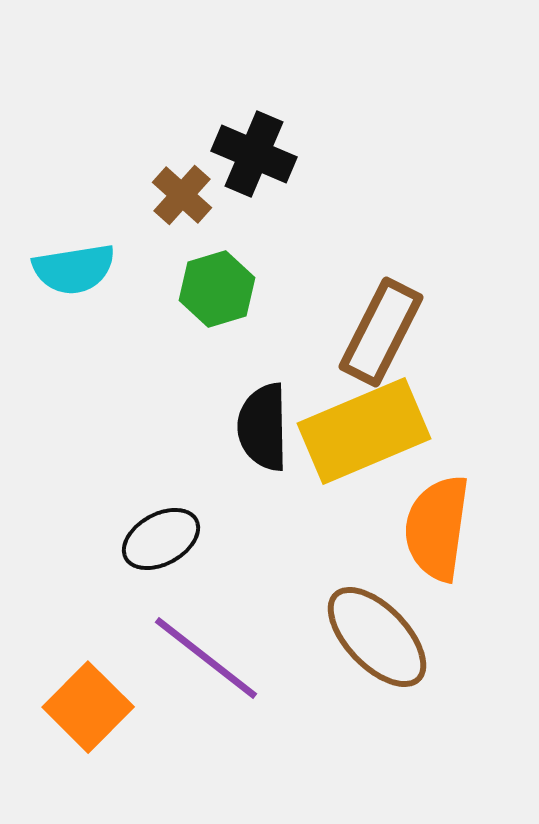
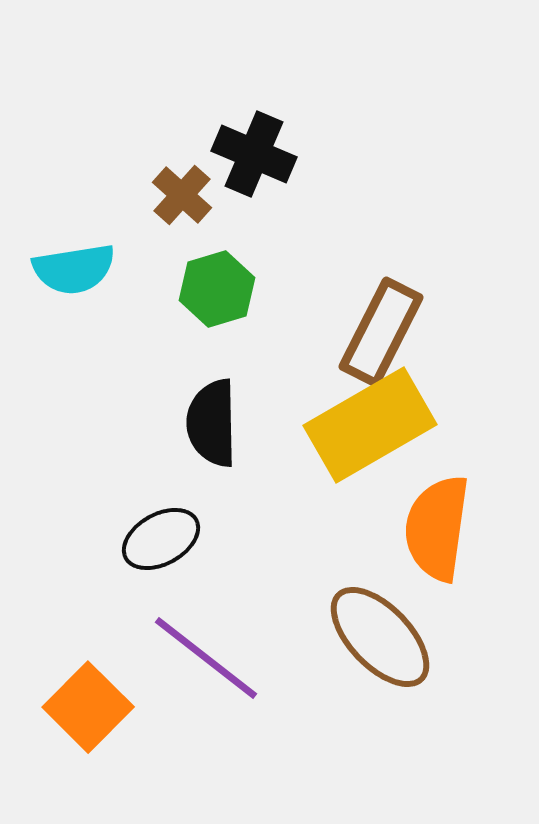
black semicircle: moved 51 px left, 4 px up
yellow rectangle: moved 6 px right, 6 px up; rotated 7 degrees counterclockwise
brown ellipse: moved 3 px right
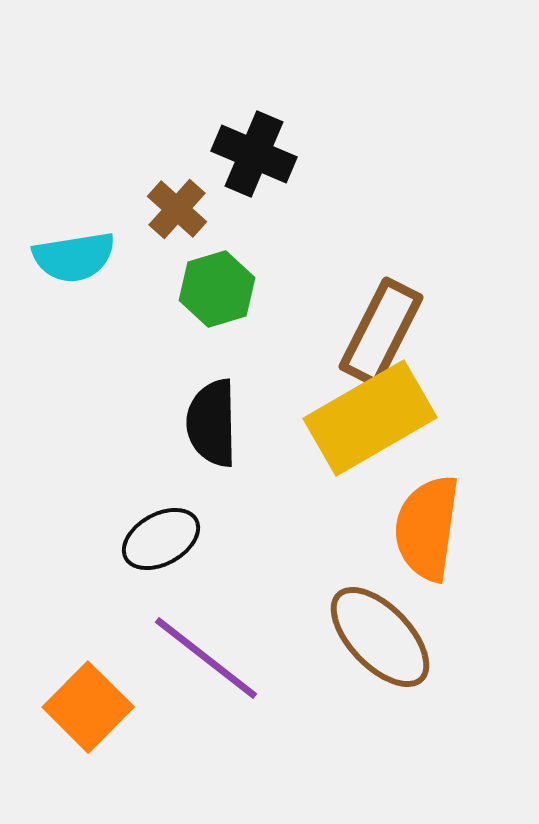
brown cross: moved 5 px left, 14 px down
cyan semicircle: moved 12 px up
yellow rectangle: moved 7 px up
orange semicircle: moved 10 px left
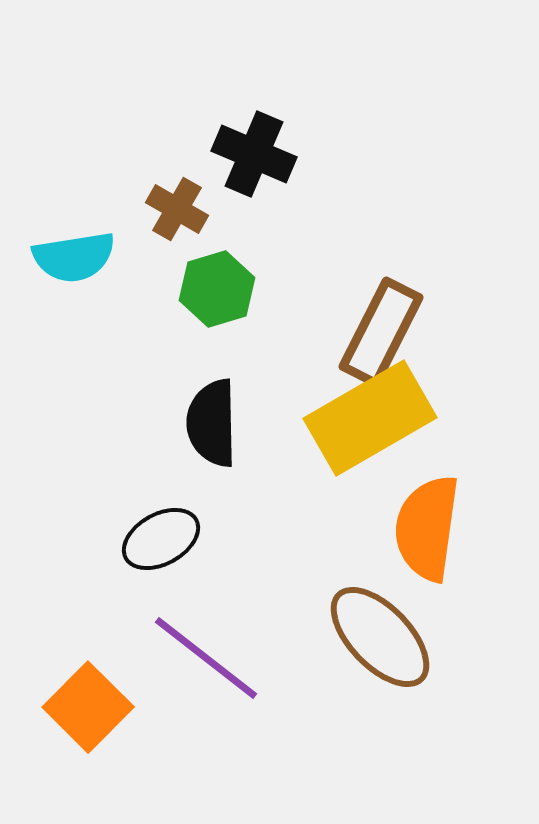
brown cross: rotated 12 degrees counterclockwise
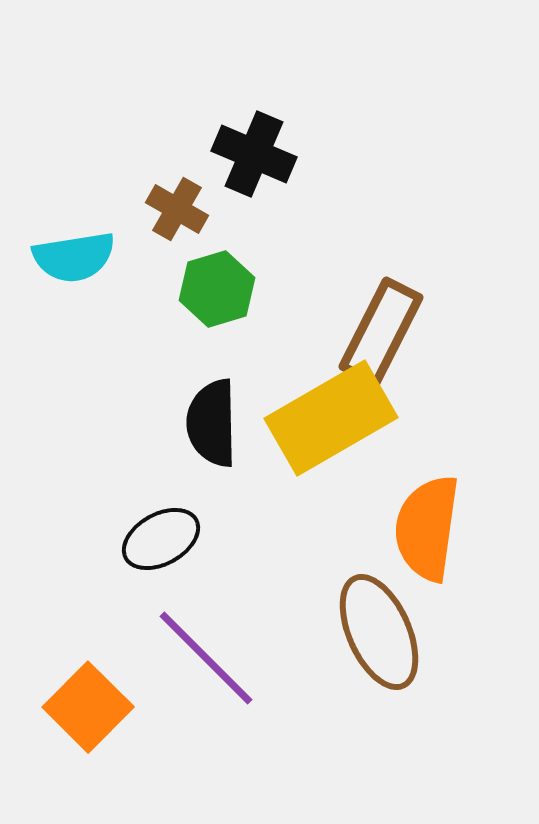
yellow rectangle: moved 39 px left
brown ellipse: moved 1 px left, 5 px up; rotated 20 degrees clockwise
purple line: rotated 7 degrees clockwise
